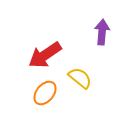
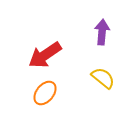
yellow semicircle: moved 23 px right
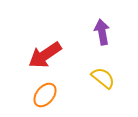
purple arrow: rotated 15 degrees counterclockwise
orange ellipse: moved 2 px down
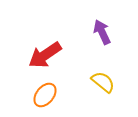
purple arrow: rotated 15 degrees counterclockwise
yellow semicircle: moved 4 px down
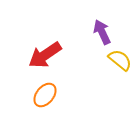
yellow semicircle: moved 17 px right, 22 px up
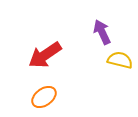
yellow semicircle: rotated 25 degrees counterclockwise
orange ellipse: moved 1 px left, 2 px down; rotated 15 degrees clockwise
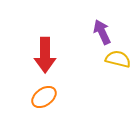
red arrow: rotated 56 degrees counterclockwise
yellow semicircle: moved 2 px left, 1 px up
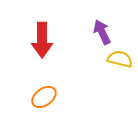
red arrow: moved 3 px left, 15 px up
yellow semicircle: moved 2 px right
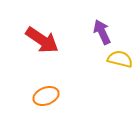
red arrow: rotated 56 degrees counterclockwise
orange ellipse: moved 2 px right, 1 px up; rotated 15 degrees clockwise
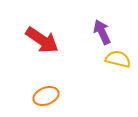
yellow semicircle: moved 2 px left
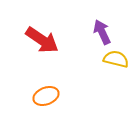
yellow semicircle: moved 2 px left
